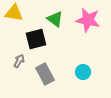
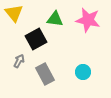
yellow triangle: rotated 42 degrees clockwise
green triangle: rotated 30 degrees counterclockwise
black square: rotated 15 degrees counterclockwise
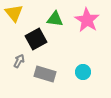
pink star: moved 1 px left; rotated 20 degrees clockwise
gray rectangle: rotated 45 degrees counterclockwise
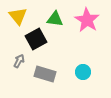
yellow triangle: moved 4 px right, 3 px down
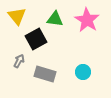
yellow triangle: moved 1 px left
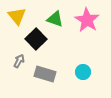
green triangle: rotated 12 degrees clockwise
black square: rotated 15 degrees counterclockwise
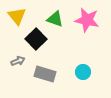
pink star: rotated 20 degrees counterclockwise
gray arrow: moved 1 px left; rotated 40 degrees clockwise
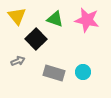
gray rectangle: moved 9 px right, 1 px up
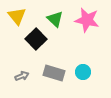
green triangle: rotated 24 degrees clockwise
gray arrow: moved 4 px right, 15 px down
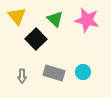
gray arrow: rotated 112 degrees clockwise
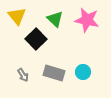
gray arrow: moved 1 px right, 1 px up; rotated 32 degrees counterclockwise
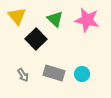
cyan circle: moved 1 px left, 2 px down
